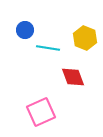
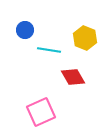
cyan line: moved 1 px right, 2 px down
red diamond: rotated 10 degrees counterclockwise
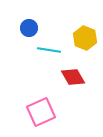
blue circle: moved 4 px right, 2 px up
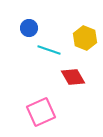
cyan line: rotated 10 degrees clockwise
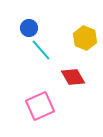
cyan line: moved 8 px left; rotated 30 degrees clockwise
pink square: moved 1 px left, 6 px up
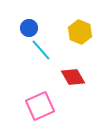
yellow hexagon: moved 5 px left, 6 px up
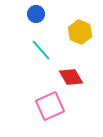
blue circle: moved 7 px right, 14 px up
red diamond: moved 2 px left
pink square: moved 10 px right
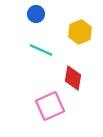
yellow hexagon: rotated 15 degrees clockwise
cyan line: rotated 25 degrees counterclockwise
red diamond: moved 2 px right, 1 px down; rotated 40 degrees clockwise
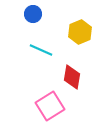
blue circle: moved 3 px left
red diamond: moved 1 px left, 1 px up
pink square: rotated 8 degrees counterclockwise
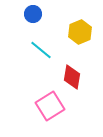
cyan line: rotated 15 degrees clockwise
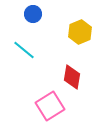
cyan line: moved 17 px left
